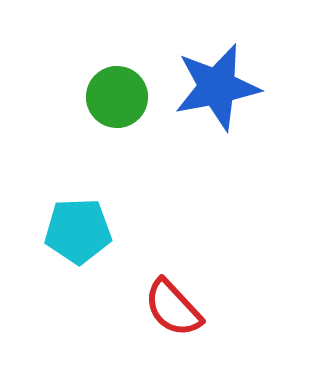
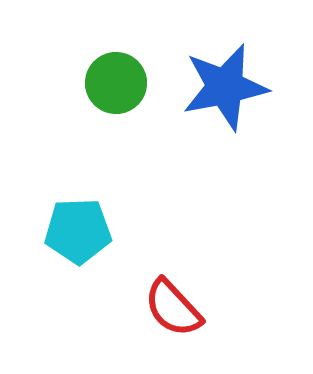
blue star: moved 8 px right
green circle: moved 1 px left, 14 px up
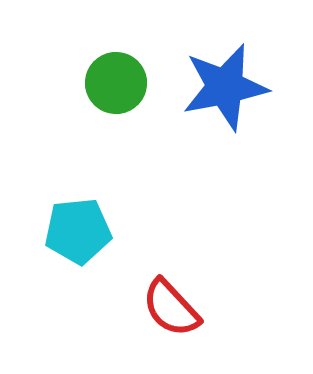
cyan pentagon: rotated 4 degrees counterclockwise
red semicircle: moved 2 px left
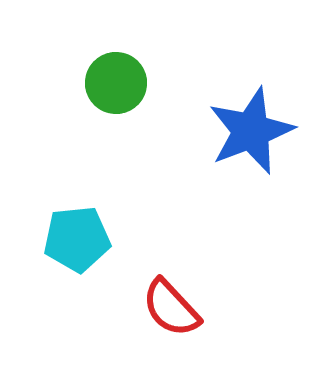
blue star: moved 26 px right, 44 px down; rotated 10 degrees counterclockwise
cyan pentagon: moved 1 px left, 8 px down
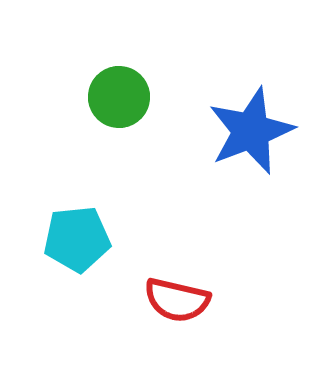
green circle: moved 3 px right, 14 px down
red semicircle: moved 6 px right, 8 px up; rotated 34 degrees counterclockwise
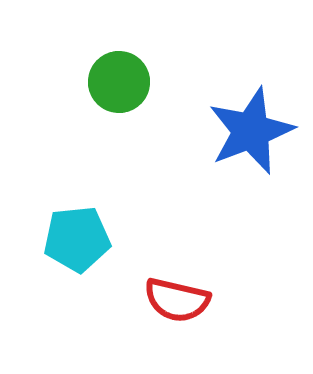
green circle: moved 15 px up
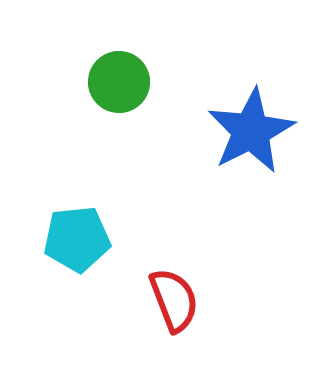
blue star: rotated 6 degrees counterclockwise
red semicircle: moved 3 px left; rotated 124 degrees counterclockwise
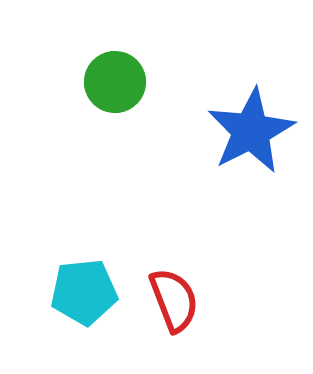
green circle: moved 4 px left
cyan pentagon: moved 7 px right, 53 px down
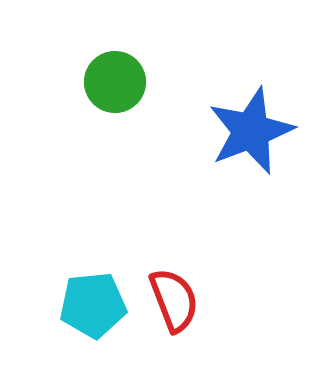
blue star: rotated 6 degrees clockwise
cyan pentagon: moved 9 px right, 13 px down
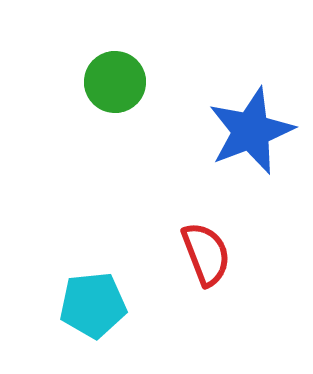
red semicircle: moved 32 px right, 46 px up
